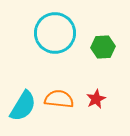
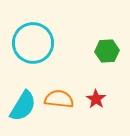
cyan circle: moved 22 px left, 10 px down
green hexagon: moved 4 px right, 4 px down
red star: rotated 12 degrees counterclockwise
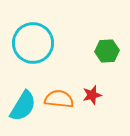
red star: moved 4 px left, 4 px up; rotated 24 degrees clockwise
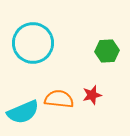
cyan semicircle: moved 6 px down; rotated 36 degrees clockwise
